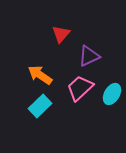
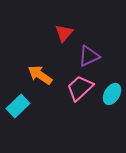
red triangle: moved 3 px right, 1 px up
cyan rectangle: moved 22 px left
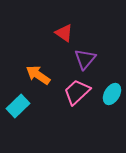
red triangle: rotated 36 degrees counterclockwise
purple triangle: moved 4 px left, 3 px down; rotated 25 degrees counterclockwise
orange arrow: moved 2 px left
pink trapezoid: moved 3 px left, 4 px down
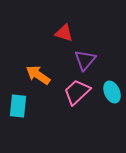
red triangle: rotated 18 degrees counterclockwise
purple triangle: moved 1 px down
cyan ellipse: moved 2 px up; rotated 55 degrees counterclockwise
cyan rectangle: rotated 40 degrees counterclockwise
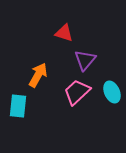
orange arrow: rotated 85 degrees clockwise
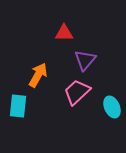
red triangle: rotated 18 degrees counterclockwise
cyan ellipse: moved 15 px down
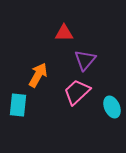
cyan rectangle: moved 1 px up
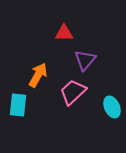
pink trapezoid: moved 4 px left
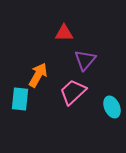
cyan rectangle: moved 2 px right, 6 px up
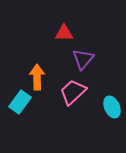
purple triangle: moved 2 px left, 1 px up
orange arrow: moved 1 px left, 2 px down; rotated 30 degrees counterclockwise
cyan rectangle: moved 3 px down; rotated 30 degrees clockwise
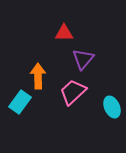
orange arrow: moved 1 px right, 1 px up
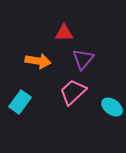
orange arrow: moved 15 px up; rotated 100 degrees clockwise
cyan ellipse: rotated 30 degrees counterclockwise
